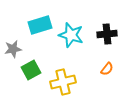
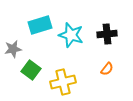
green square: rotated 24 degrees counterclockwise
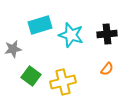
green square: moved 6 px down
